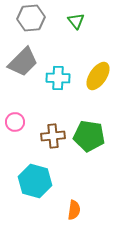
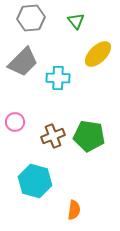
yellow ellipse: moved 22 px up; rotated 12 degrees clockwise
brown cross: rotated 15 degrees counterclockwise
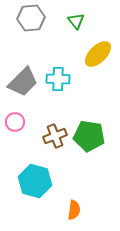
gray trapezoid: moved 20 px down
cyan cross: moved 1 px down
brown cross: moved 2 px right
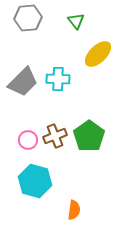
gray hexagon: moved 3 px left
pink circle: moved 13 px right, 18 px down
green pentagon: rotated 28 degrees clockwise
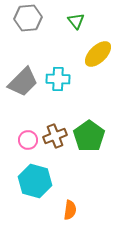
orange semicircle: moved 4 px left
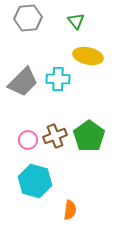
yellow ellipse: moved 10 px left, 2 px down; rotated 56 degrees clockwise
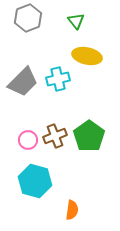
gray hexagon: rotated 16 degrees counterclockwise
yellow ellipse: moved 1 px left
cyan cross: rotated 15 degrees counterclockwise
orange semicircle: moved 2 px right
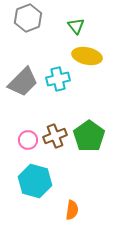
green triangle: moved 5 px down
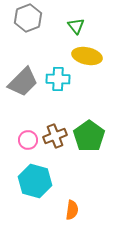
cyan cross: rotated 15 degrees clockwise
